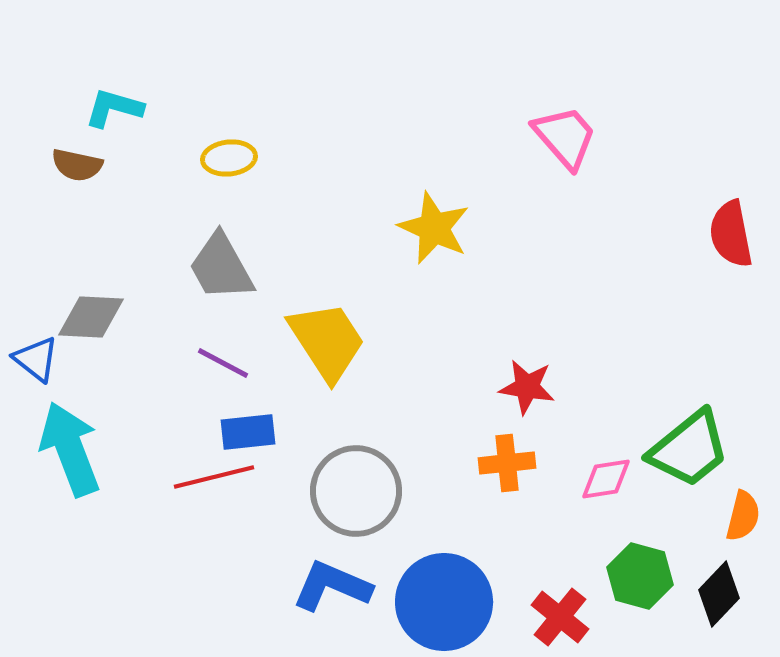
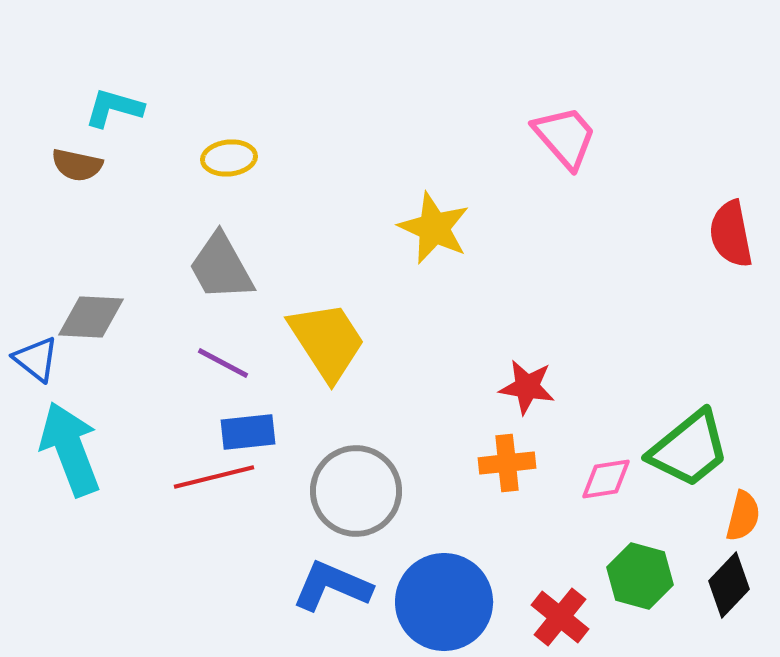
black diamond: moved 10 px right, 9 px up
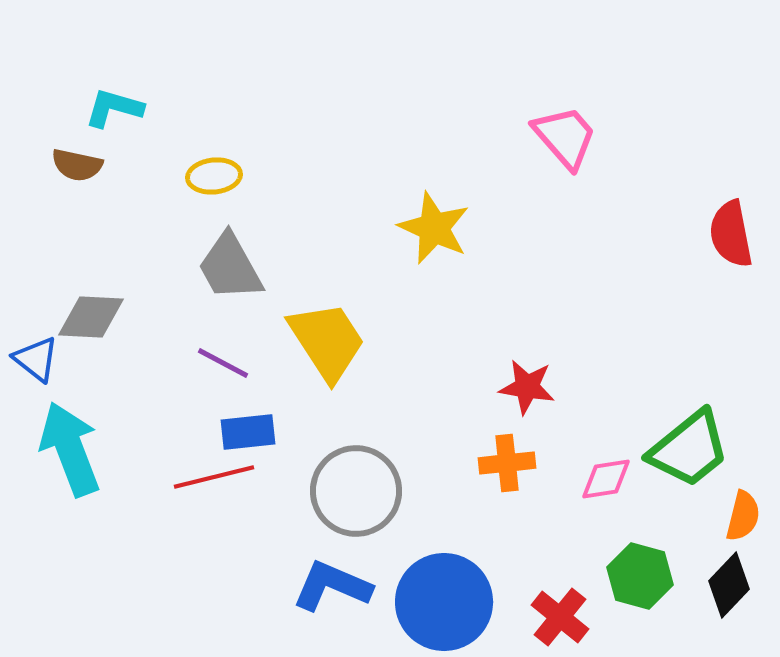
yellow ellipse: moved 15 px left, 18 px down
gray trapezoid: moved 9 px right
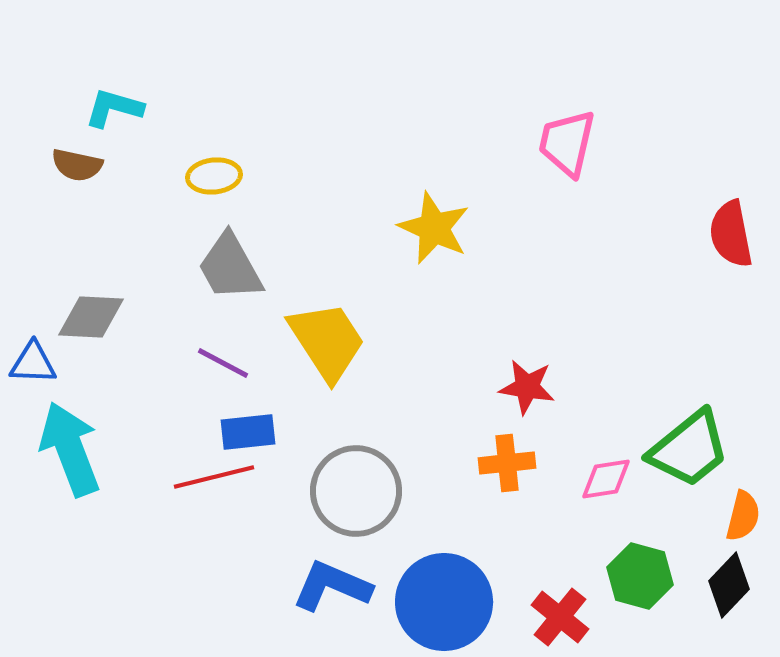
pink trapezoid: moved 2 px right, 6 px down; rotated 126 degrees counterclockwise
blue triangle: moved 3 px left, 4 px down; rotated 36 degrees counterclockwise
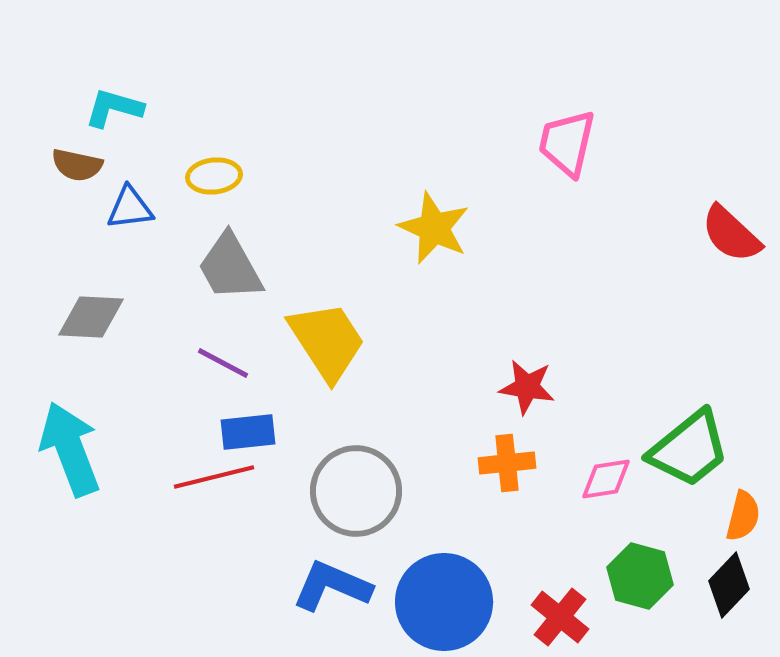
red semicircle: rotated 36 degrees counterclockwise
blue triangle: moved 97 px right, 155 px up; rotated 9 degrees counterclockwise
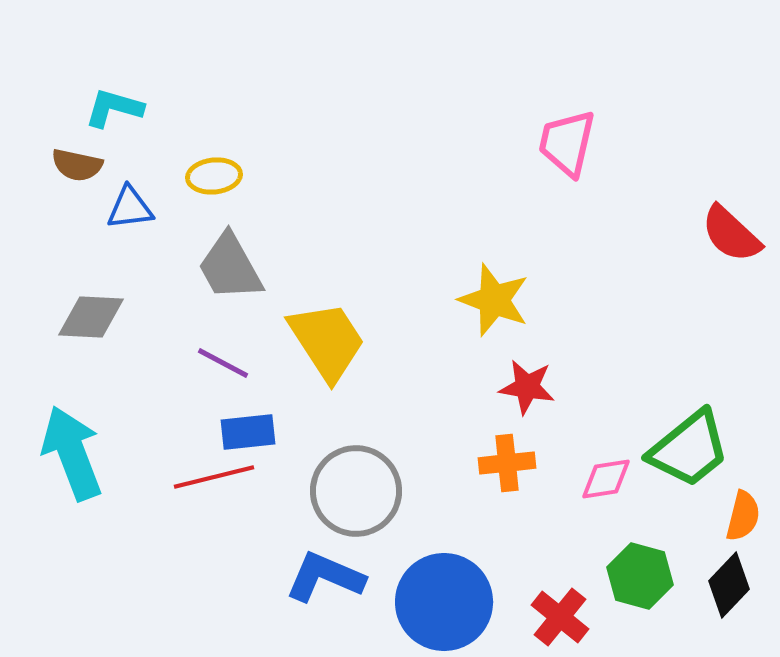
yellow star: moved 60 px right, 72 px down; rotated 4 degrees counterclockwise
cyan arrow: moved 2 px right, 4 px down
blue L-shape: moved 7 px left, 9 px up
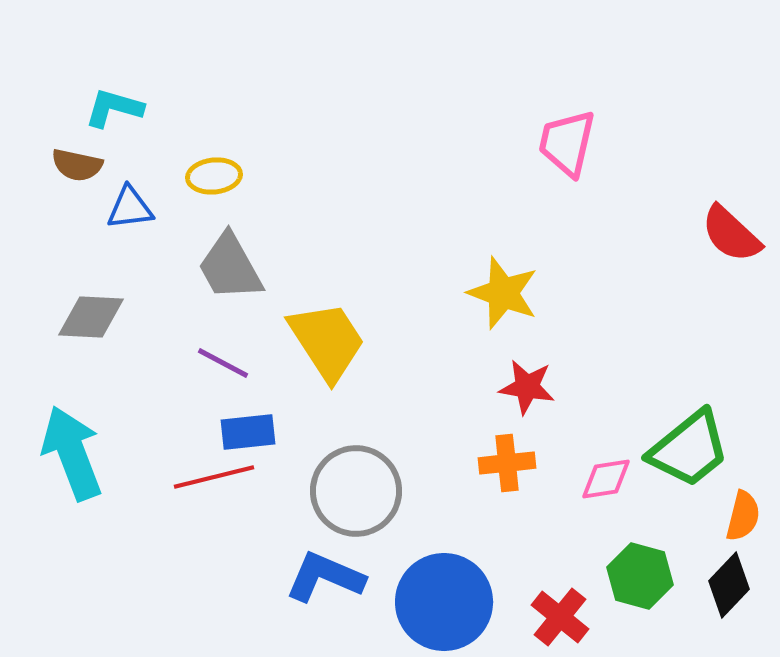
yellow star: moved 9 px right, 7 px up
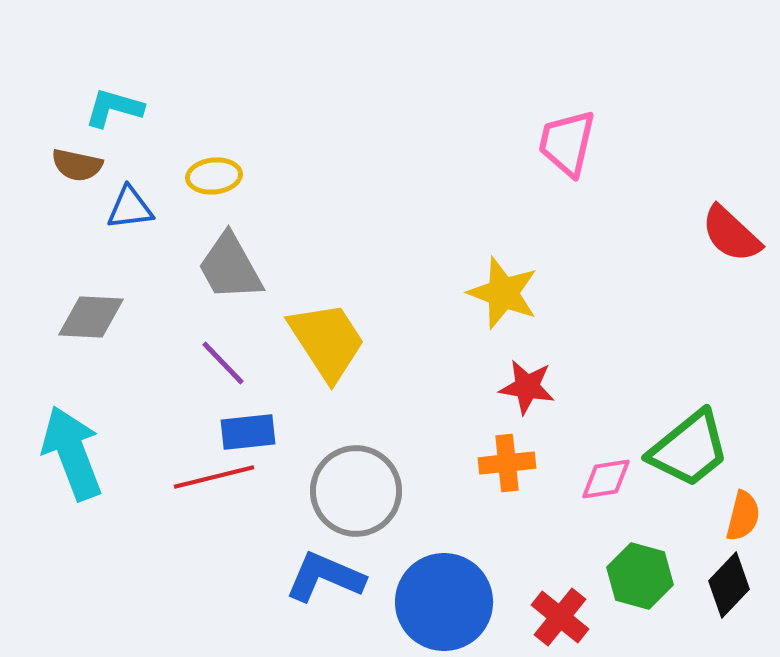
purple line: rotated 18 degrees clockwise
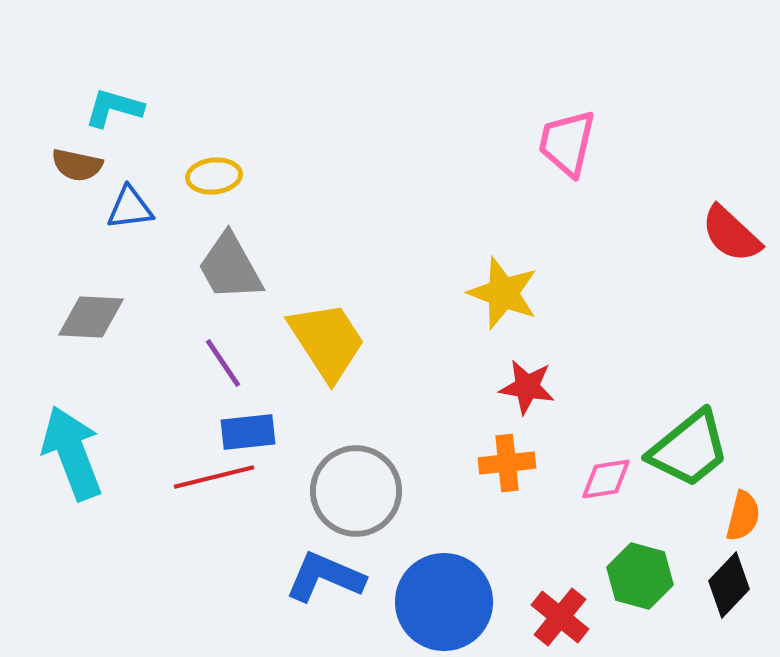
purple line: rotated 10 degrees clockwise
